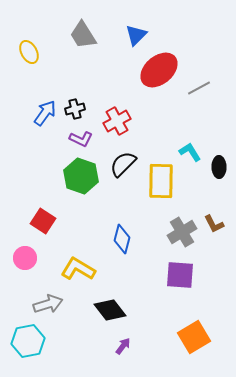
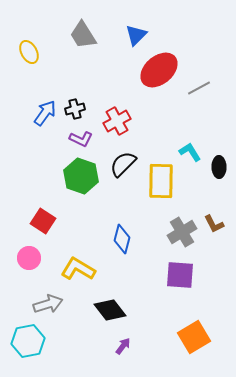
pink circle: moved 4 px right
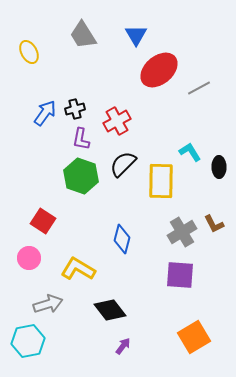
blue triangle: rotated 15 degrees counterclockwise
purple L-shape: rotated 75 degrees clockwise
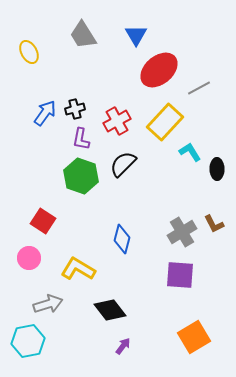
black ellipse: moved 2 px left, 2 px down
yellow rectangle: moved 4 px right, 59 px up; rotated 42 degrees clockwise
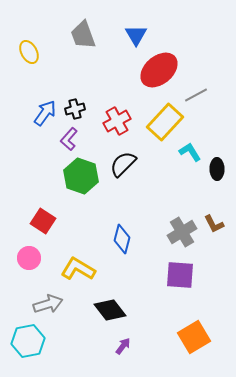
gray trapezoid: rotated 12 degrees clockwise
gray line: moved 3 px left, 7 px down
purple L-shape: moved 12 px left; rotated 30 degrees clockwise
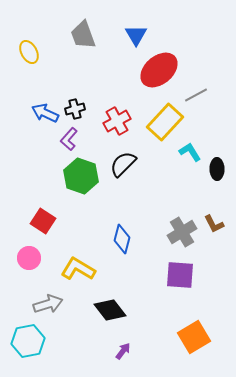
blue arrow: rotated 100 degrees counterclockwise
purple arrow: moved 5 px down
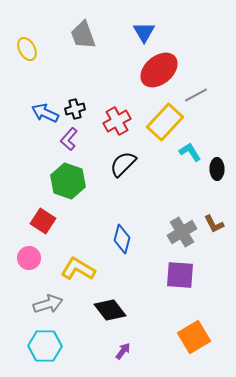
blue triangle: moved 8 px right, 3 px up
yellow ellipse: moved 2 px left, 3 px up
green hexagon: moved 13 px left, 5 px down
cyan hexagon: moved 17 px right, 5 px down; rotated 12 degrees clockwise
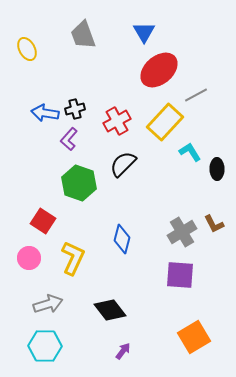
blue arrow: rotated 16 degrees counterclockwise
green hexagon: moved 11 px right, 2 px down
yellow L-shape: moved 5 px left, 11 px up; rotated 84 degrees clockwise
